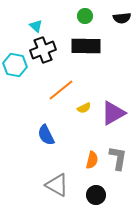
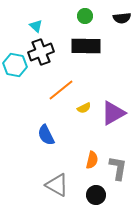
black cross: moved 2 px left, 2 px down
gray L-shape: moved 10 px down
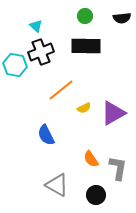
orange semicircle: moved 1 px left, 1 px up; rotated 132 degrees clockwise
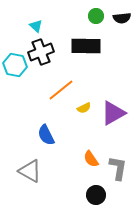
green circle: moved 11 px right
gray triangle: moved 27 px left, 14 px up
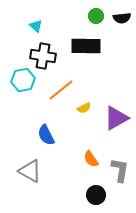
black cross: moved 2 px right, 4 px down; rotated 30 degrees clockwise
cyan hexagon: moved 8 px right, 15 px down; rotated 20 degrees counterclockwise
purple triangle: moved 3 px right, 5 px down
gray L-shape: moved 2 px right, 2 px down
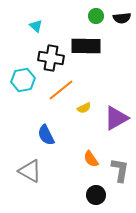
black cross: moved 8 px right, 2 px down
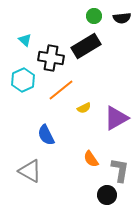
green circle: moved 2 px left
cyan triangle: moved 11 px left, 14 px down
black rectangle: rotated 32 degrees counterclockwise
cyan hexagon: rotated 15 degrees counterclockwise
black circle: moved 11 px right
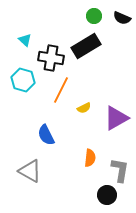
black semicircle: rotated 30 degrees clockwise
cyan hexagon: rotated 20 degrees counterclockwise
orange line: rotated 24 degrees counterclockwise
orange semicircle: moved 1 px left, 1 px up; rotated 138 degrees counterclockwise
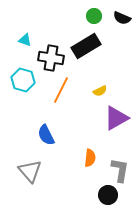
cyan triangle: rotated 24 degrees counterclockwise
yellow semicircle: moved 16 px right, 17 px up
gray triangle: rotated 20 degrees clockwise
black circle: moved 1 px right
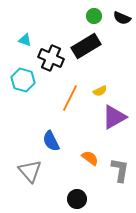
black cross: rotated 15 degrees clockwise
orange line: moved 9 px right, 8 px down
purple triangle: moved 2 px left, 1 px up
blue semicircle: moved 5 px right, 6 px down
orange semicircle: rotated 60 degrees counterclockwise
black circle: moved 31 px left, 4 px down
